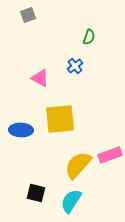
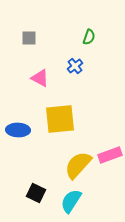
gray square: moved 1 px right, 23 px down; rotated 21 degrees clockwise
blue ellipse: moved 3 px left
black square: rotated 12 degrees clockwise
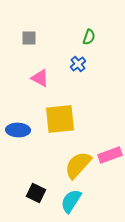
blue cross: moved 3 px right, 2 px up
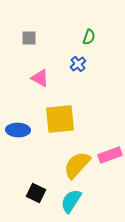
yellow semicircle: moved 1 px left
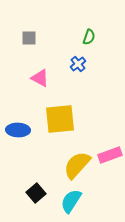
black square: rotated 24 degrees clockwise
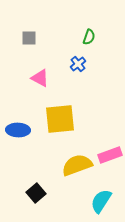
yellow semicircle: rotated 28 degrees clockwise
cyan semicircle: moved 30 px right
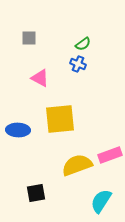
green semicircle: moved 6 px left, 7 px down; rotated 35 degrees clockwise
blue cross: rotated 28 degrees counterclockwise
black square: rotated 30 degrees clockwise
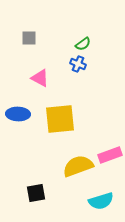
blue ellipse: moved 16 px up
yellow semicircle: moved 1 px right, 1 px down
cyan semicircle: rotated 140 degrees counterclockwise
